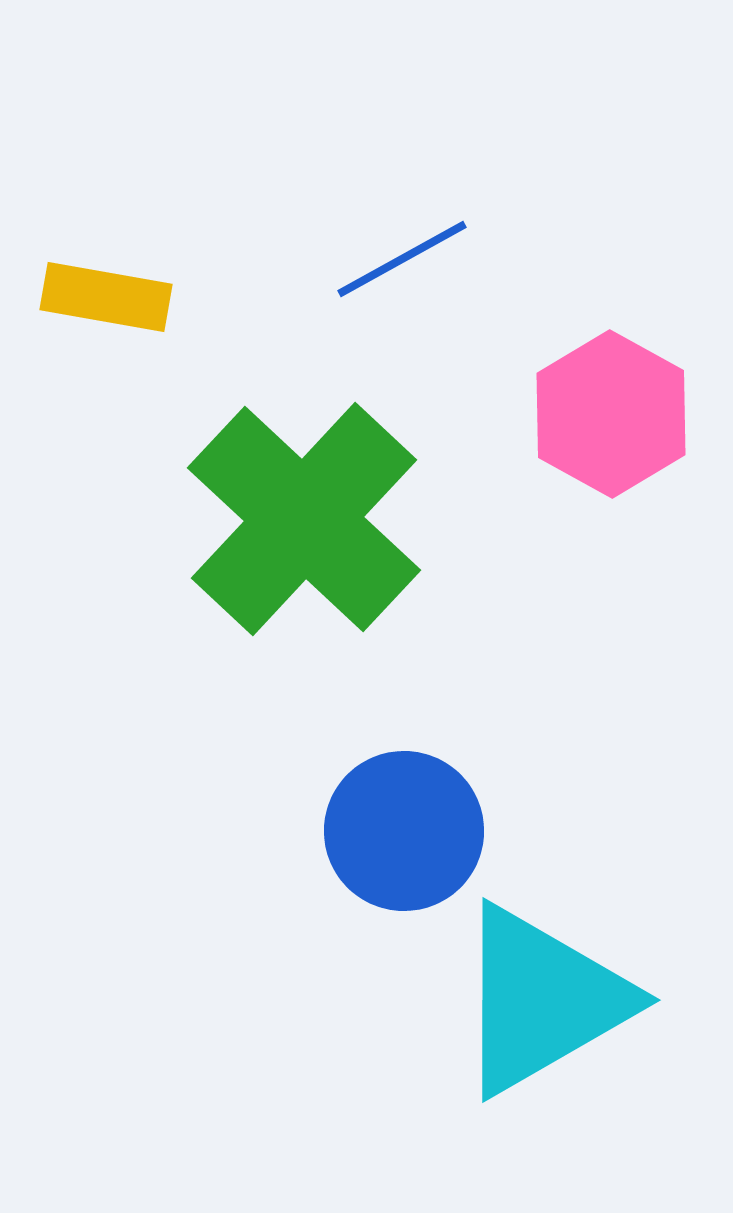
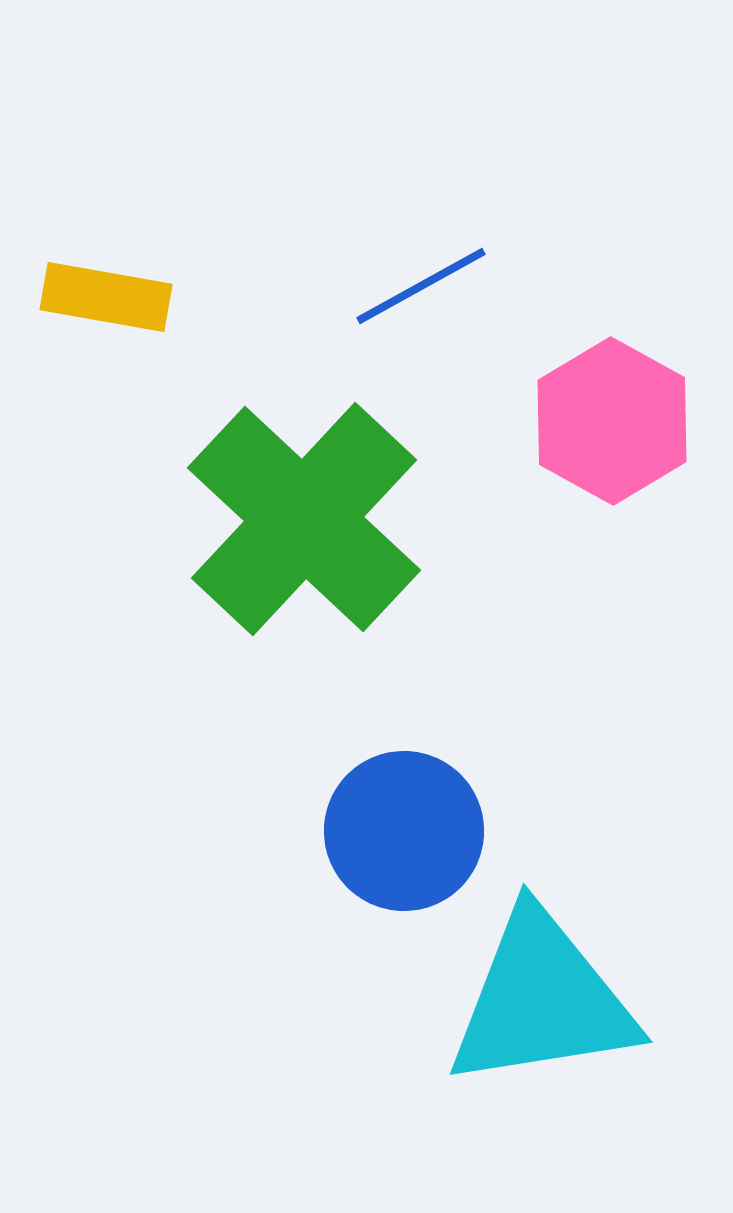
blue line: moved 19 px right, 27 px down
pink hexagon: moved 1 px right, 7 px down
cyan triangle: rotated 21 degrees clockwise
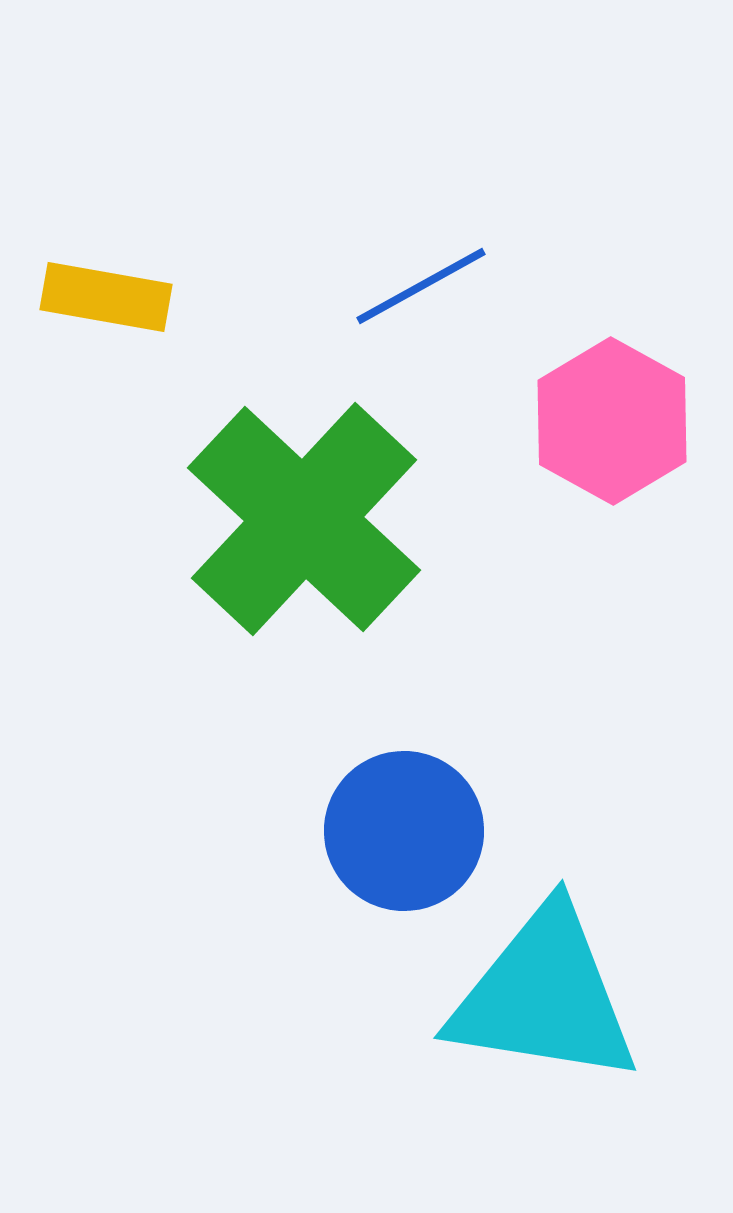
cyan triangle: moved 2 px right, 4 px up; rotated 18 degrees clockwise
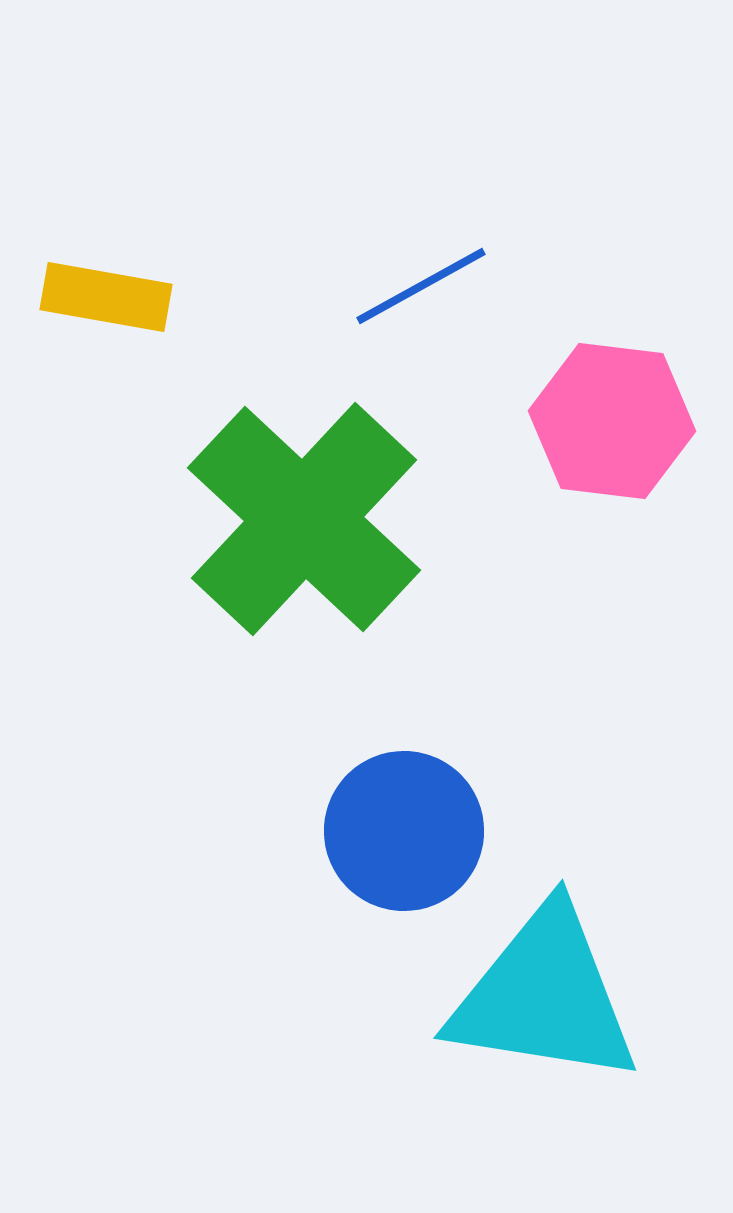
pink hexagon: rotated 22 degrees counterclockwise
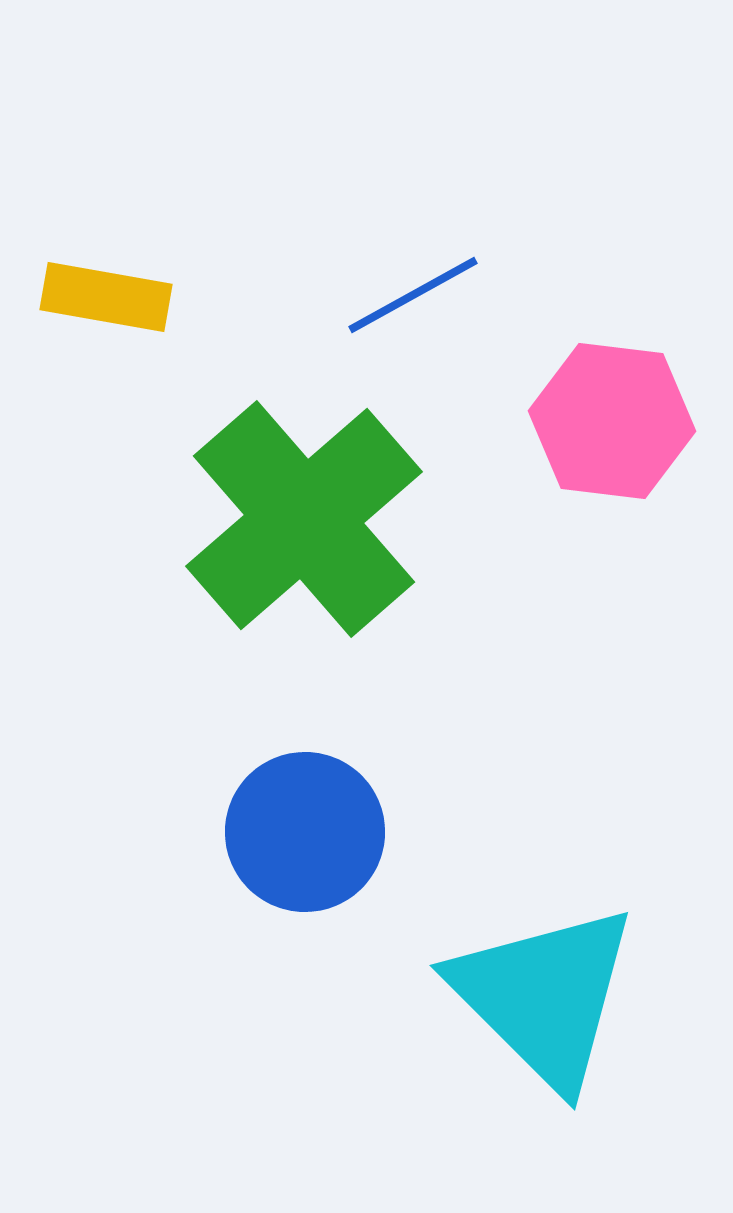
blue line: moved 8 px left, 9 px down
green cross: rotated 6 degrees clockwise
blue circle: moved 99 px left, 1 px down
cyan triangle: rotated 36 degrees clockwise
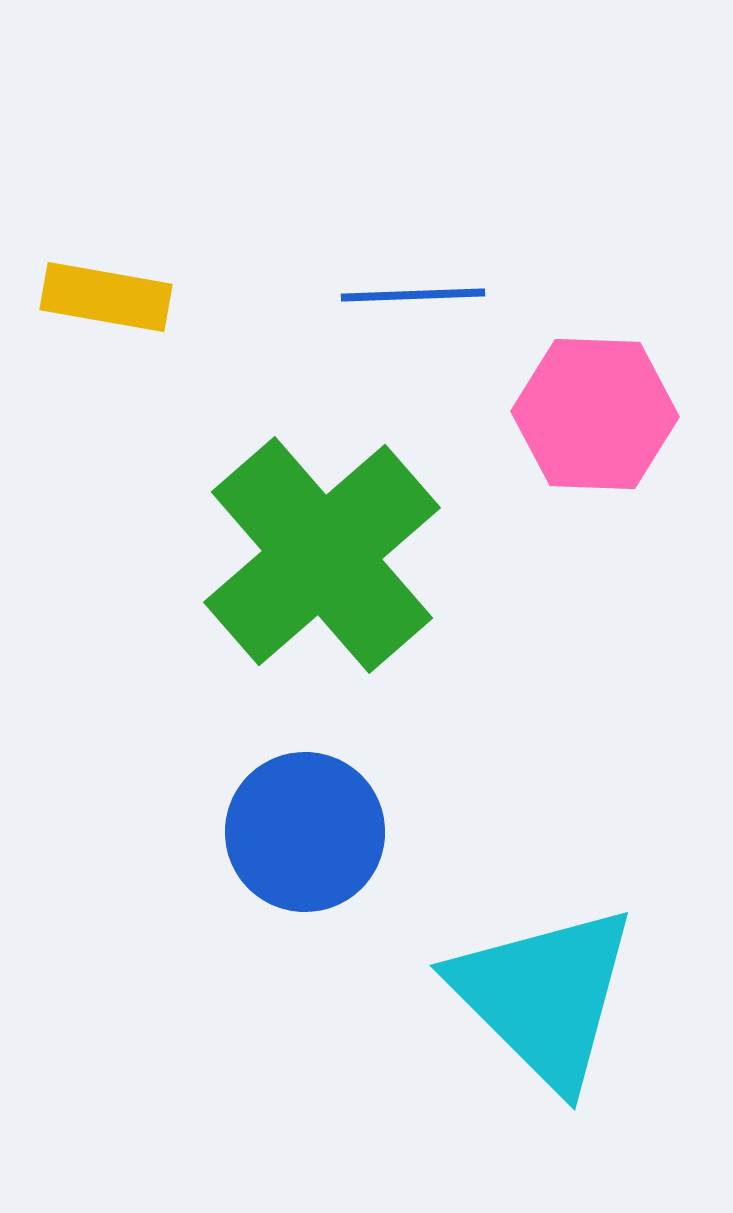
blue line: rotated 27 degrees clockwise
pink hexagon: moved 17 px left, 7 px up; rotated 5 degrees counterclockwise
green cross: moved 18 px right, 36 px down
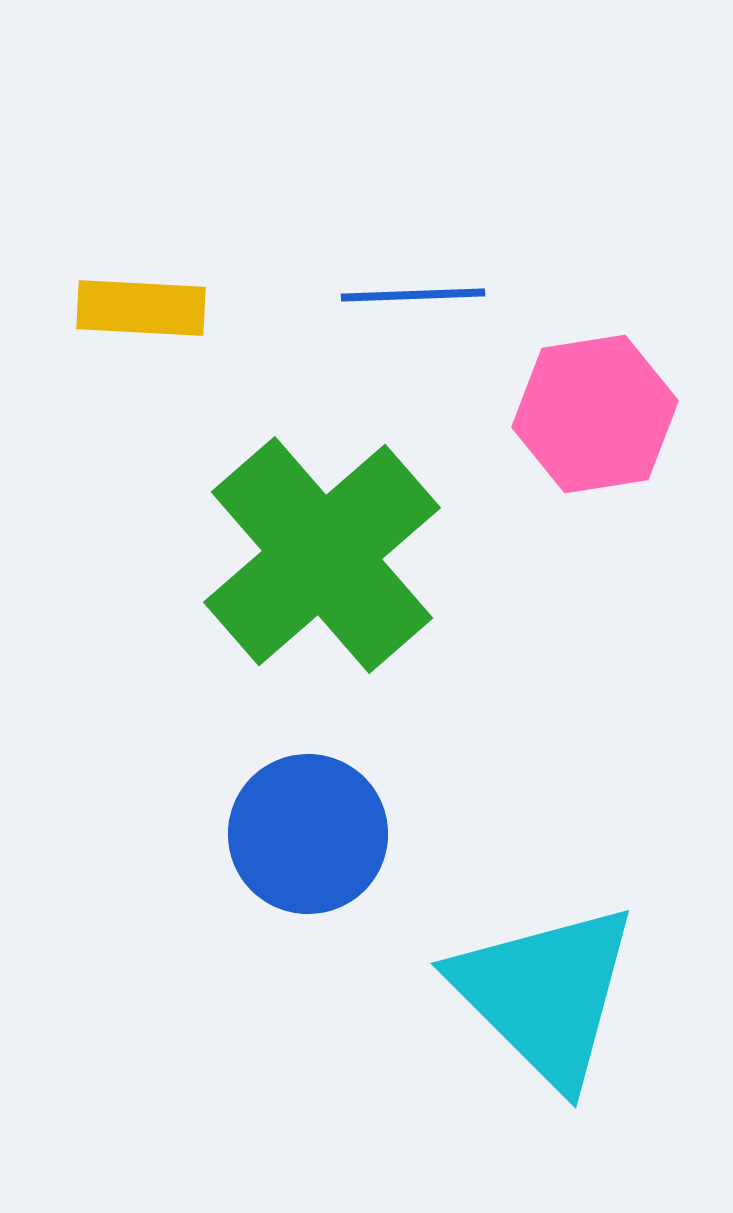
yellow rectangle: moved 35 px right, 11 px down; rotated 7 degrees counterclockwise
pink hexagon: rotated 11 degrees counterclockwise
blue circle: moved 3 px right, 2 px down
cyan triangle: moved 1 px right, 2 px up
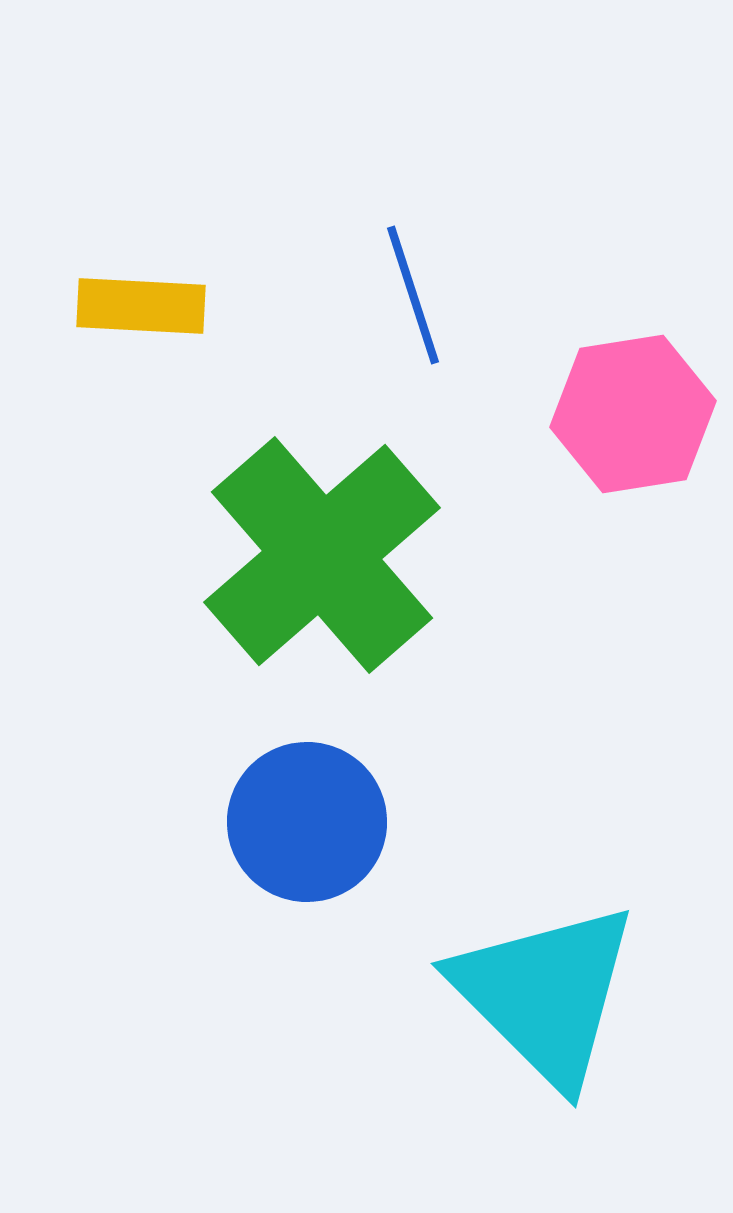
blue line: rotated 74 degrees clockwise
yellow rectangle: moved 2 px up
pink hexagon: moved 38 px right
blue circle: moved 1 px left, 12 px up
